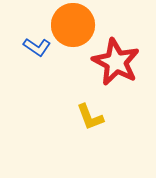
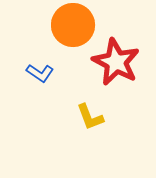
blue L-shape: moved 3 px right, 26 px down
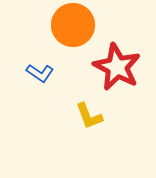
red star: moved 1 px right, 5 px down
yellow L-shape: moved 1 px left, 1 px up
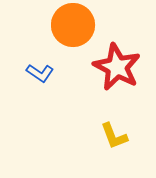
yellow L-shape: moved 25 px right, 20 px down
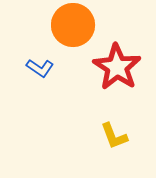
red star: rotated 6 degrees clockwise
blue L-shape: moved 5 px up
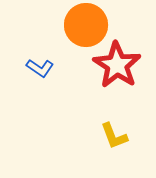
orange circle: moved 13 px right
red star: moved 2 px up
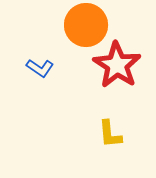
yellow L-shape: moved 4 px left, 2 px up; rotated 16 degrees clockwise
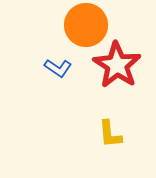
blue L-shape: moved 18 px right
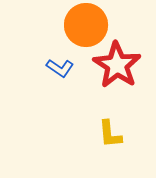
blue L-shape: moved 2 px right
